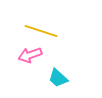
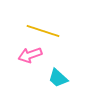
yellow line: moved 2 px right
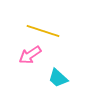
pink arrow: rotated 15 degrees counterclockwise
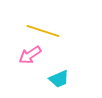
cyan trapezoid: moved 1 px right, 1 px down; rotated 65 degrees counterclockwise
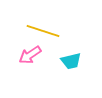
cyan trapezoid: moved 12 px right, 18 px up; rotated 10 degrees clockwise
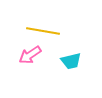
yellow line: rotated 8 degrees counterclockwise
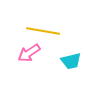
pink arrow: moved 1 px left, 2 px up
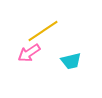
yellow line: rotated 44 degrees counterclockwise
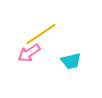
yellow line: moved 2 px left, 3 px down
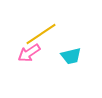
cyan trapezoid: moved 5 px up
